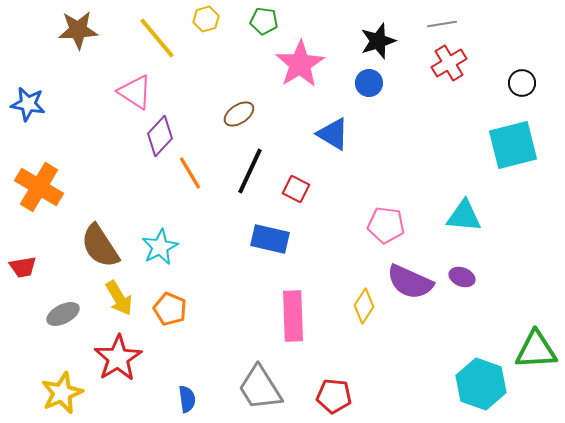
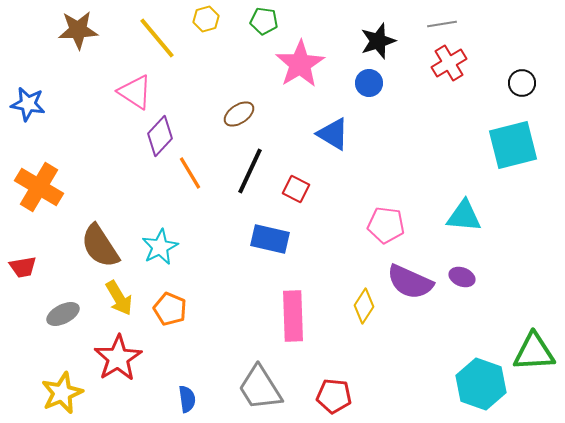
green triangle: moved 2 px left, 2 px down
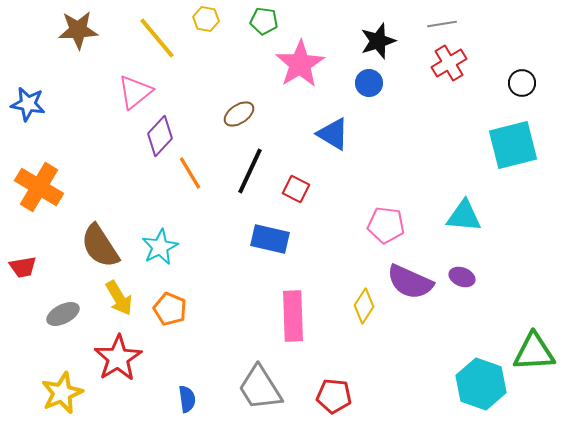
yellow hexagon: rotated 25 degrees clockwise
pink triangle: rotated 48 degrees clockwise
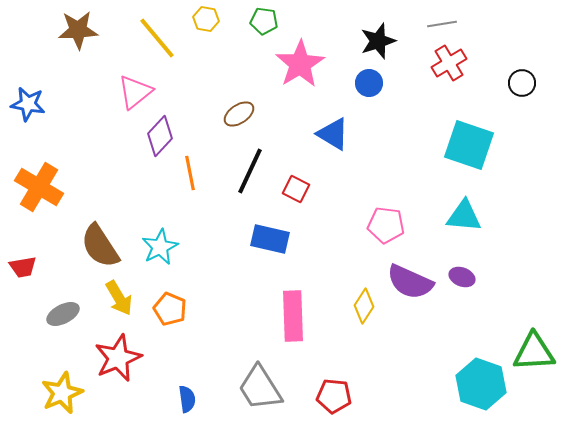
cyan square: moved 44 px left; rotated 33 degrees clockwise
orange line: rotated 20 degrees clockwise
red star: rotated 9 degrees clockwise
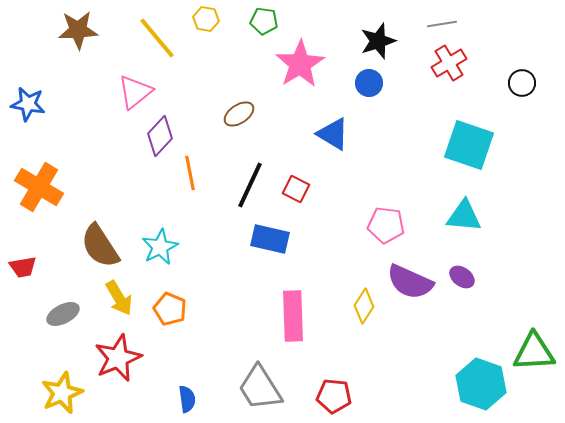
black line: moved 14 px down
purple ellipse: rotated 15 degrees clockwise
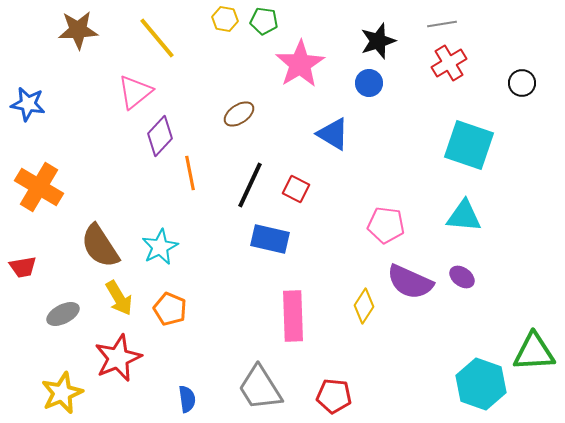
yellow hexagon: moved 19 px right
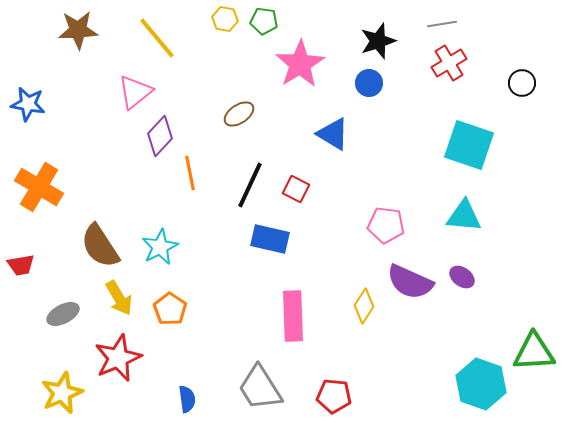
red trapezoid: moved 2 px left, 2 px up
orange pentagon: rotated 12 degrees clockwise
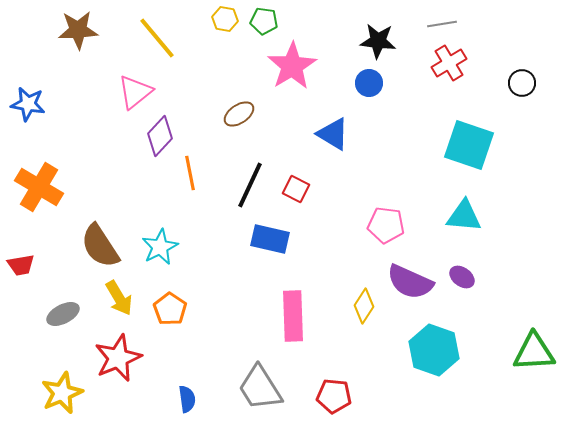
black star: rotated 24 degrees clockwise
pink star: moved 8 px left, 2 px down
cyan hexagon: moved 47 px left, 34 px up
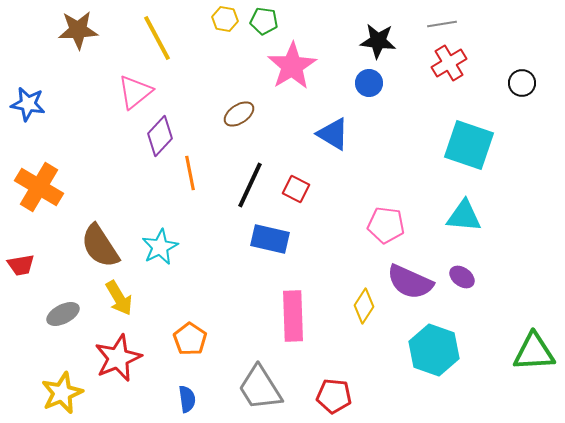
yellow line: rotated 12 degrees clockwise
orange pentagon: moved 20 px right, 30 px down
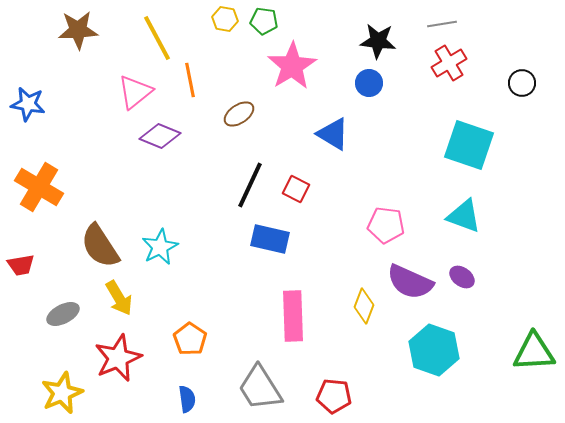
purple diamond: rotated 69 degrees clockwise
orange line: moved 93 px up
cyan triangle: rotated 15 degrees clockwise
yellow diamond: rotated 12 degrees counterclockwise
